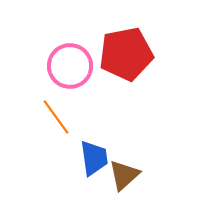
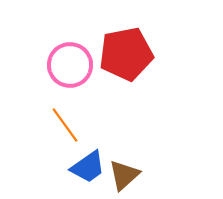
pink circle: moved 1 px up
orange line: moved 9 px right, 8 px down
blue trapezoid: moved 6 px left, 9 px down; rotated 63 degrees clockwise
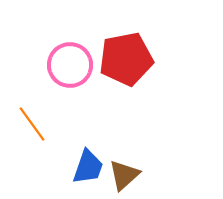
red pentagon: moved 5 px down
orange line: moved 33 px left, 1 px up
blue trapezoid: rotated 36 degrees counterclockwise
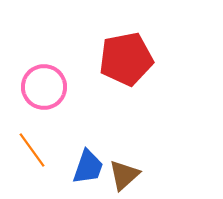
pink circle: moved 26 px left, 22 px down
orange line: moved 26 px down
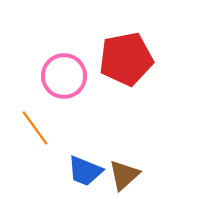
pink circle: moved 20 px right, 11 px up
orange line: moved 3 px right, 22 px up
blue trapezoid: moved 3 px left, 4 px down; rotated 93 degrees clockwise
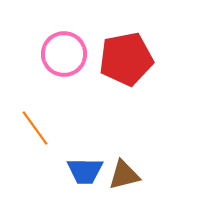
pink circle: moved 22 px up
blue trapezoid: rotated 21 degrees counterclockwise
brown triangle: rotated 28 degrees clockwise
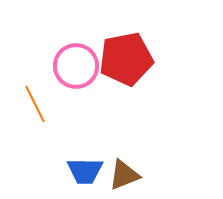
pink circle: moved 12 px right, 12 px down
orange line: moved 24 px up; rotated 9 degrees clockwise
brown triangle: rotated 8 degrees counterclockwise
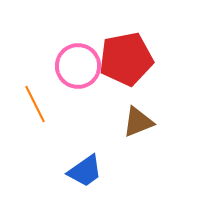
pink circle: moved 2 px right
blue trapezoid: rotated 36 degrees counterclockwise
brown triangle: moved 14 px right, 53 px up
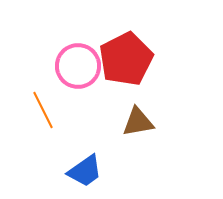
red pentagon: rotated 16 degrees counterclockwise
orange line: moved 8 px right, 6 px down
brown triangle: rotated 12 degrees clockwise
